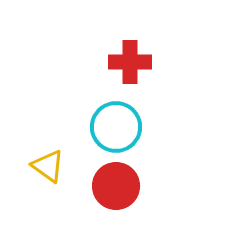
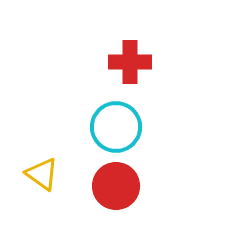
yellow triangle: moved 6 px left, 8 px down
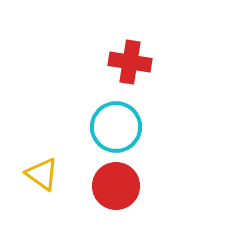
red cross: rotated 9 degrees clockwise
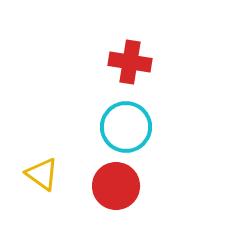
cyan circle: moved 10 px right
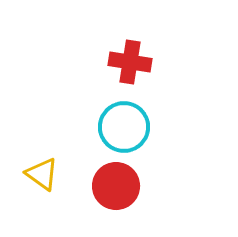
cyan circle: moved 2 px left
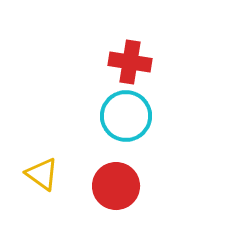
cyan circle: moved 2 px right, 11 px up
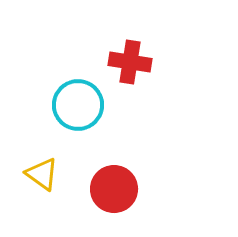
cyan circle: moved 48 px left, 11 px up
red circle: moved 2 px left, 3 px down
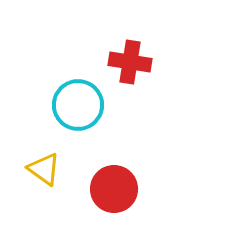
yellow triangle: moved 2 px right, 5 px up
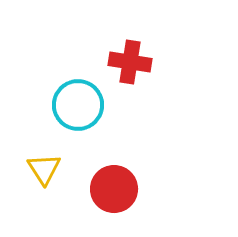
yellow triangle: rotated 21 degrees clockwise
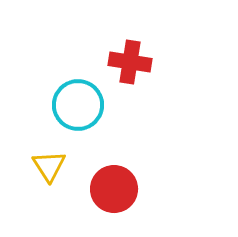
yellow triangle: moved 5 px right, 3 px up
